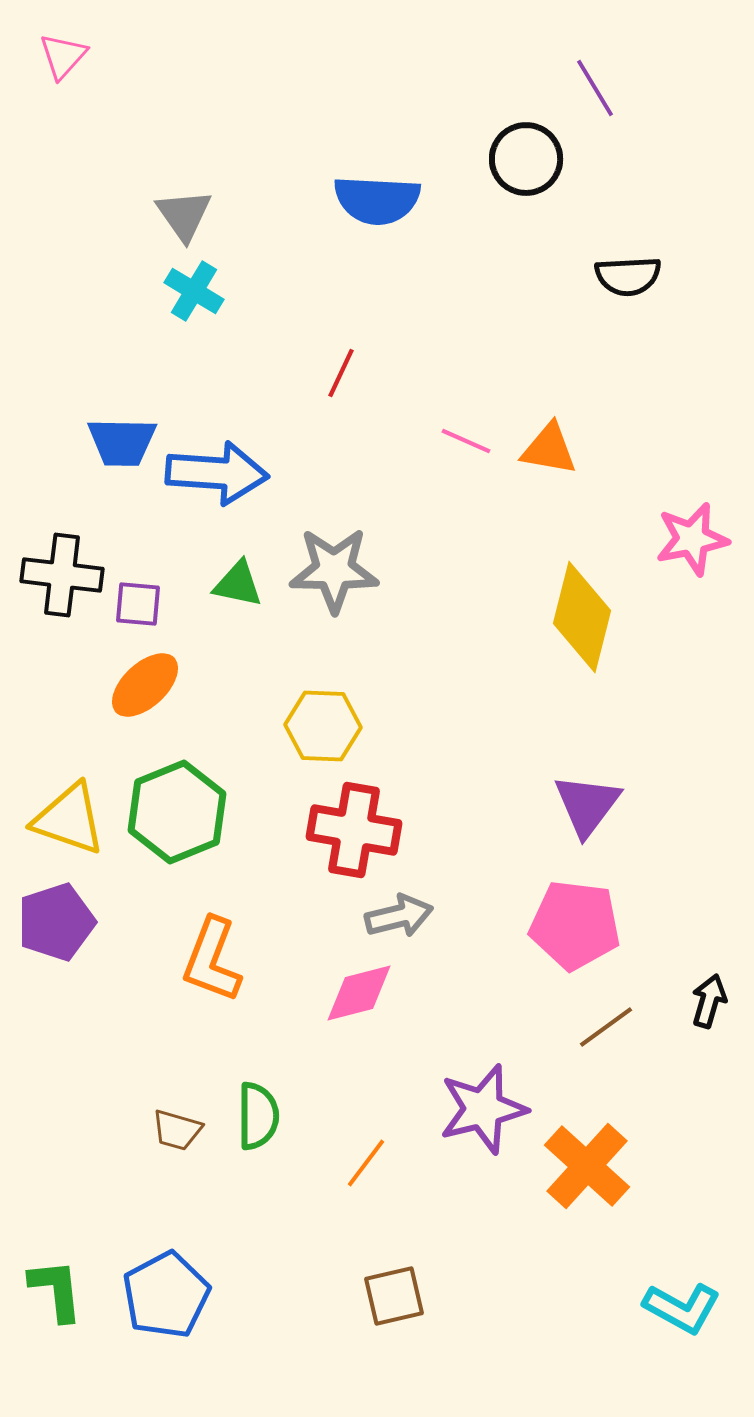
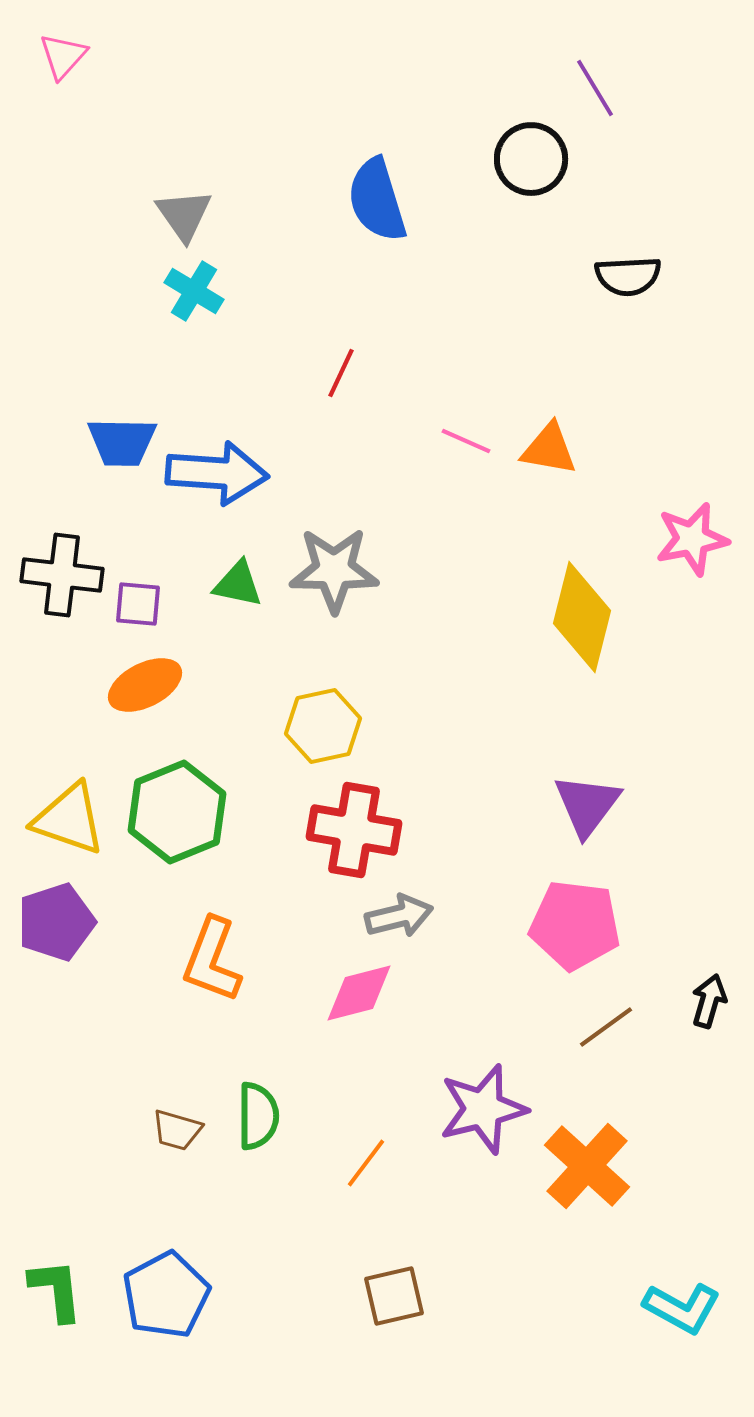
black circle: moved 5 px right
blue semicircle: rotated 70 degrees clockwise
orange ellipse: rotated 16 degrees clockwise
yellow hexagon: rotated 14 degrees counterclockwise
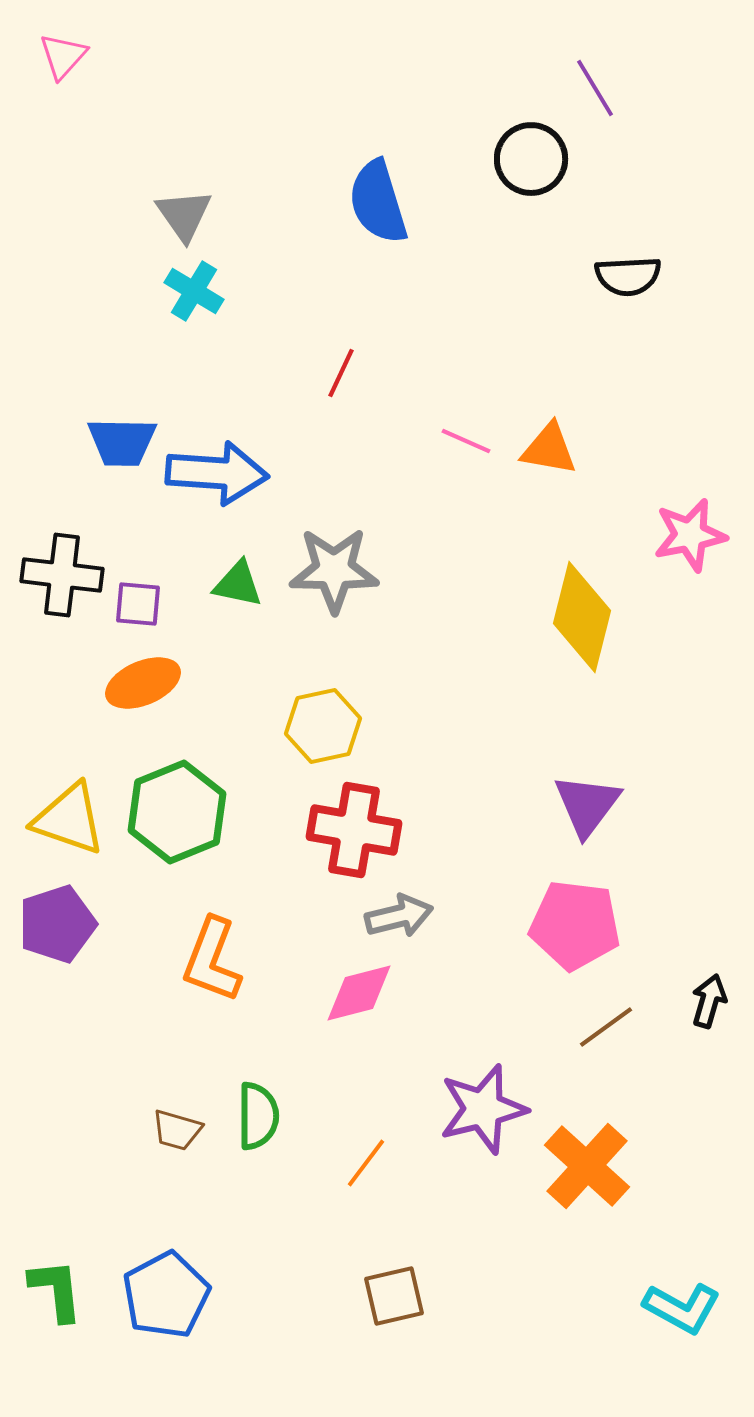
blue semicircle: moved 1 px right, 2 px down
pink star: moved 2 px left, 4 px up
orange ellipse: moved 2 px left, 2 px up; rotated 4 degrees clockwise
purple pentagon: moved 1 px right, 2 px down
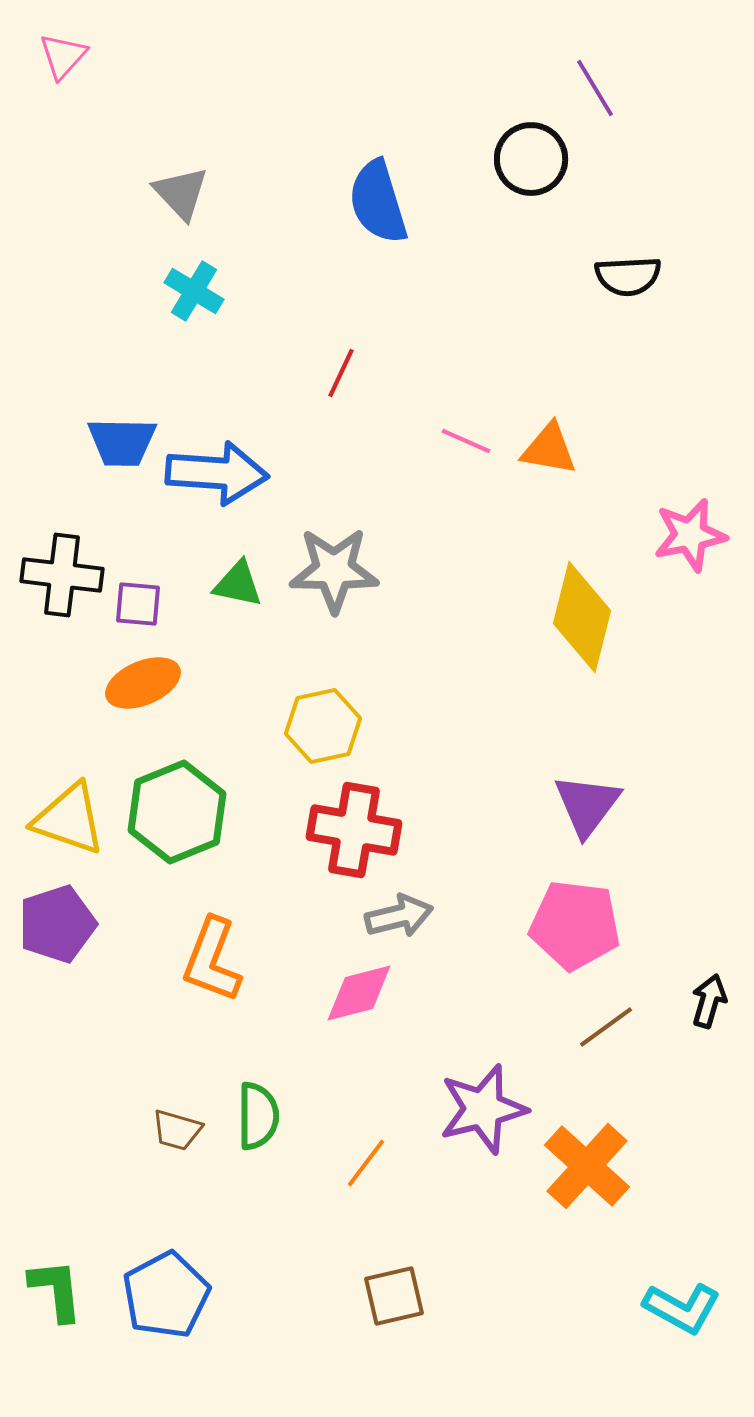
gray triangle: moved 3 px left, 22 px up; rotated 8 degrees counterclockwise
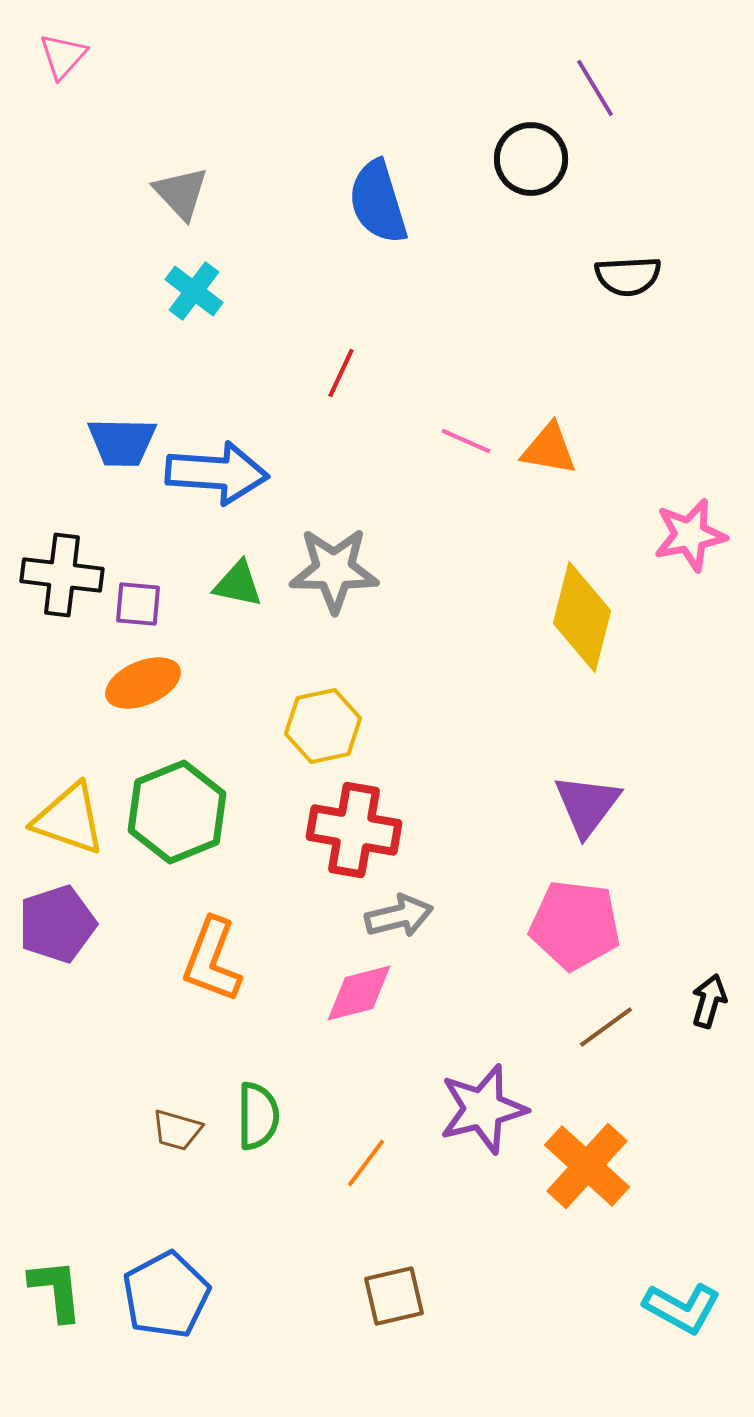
cyan cross: rotated 6 degrees clockwise
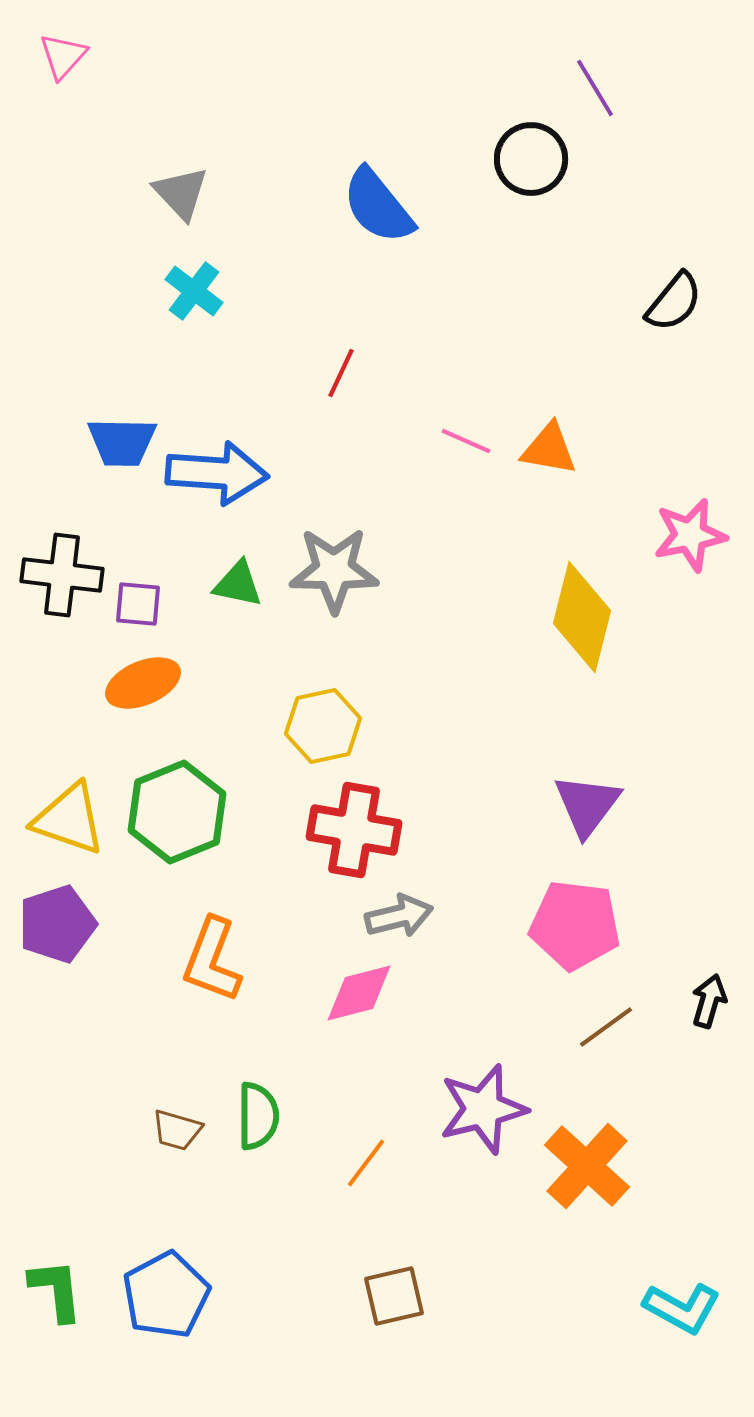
blue semicircle: moved 4 px down; rotated 22 degrees counterclockwise
black semicircle: moved 46 px right, 26 px down; rotated 48 degrees counterclockwise
